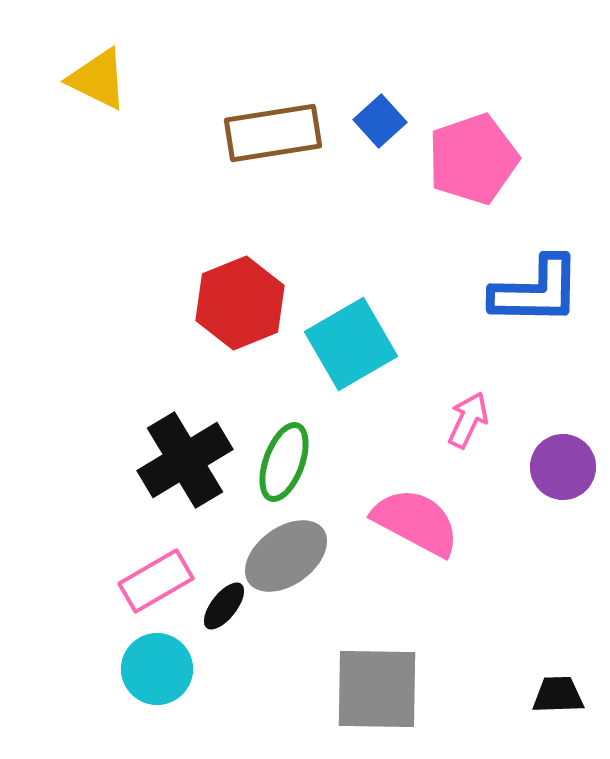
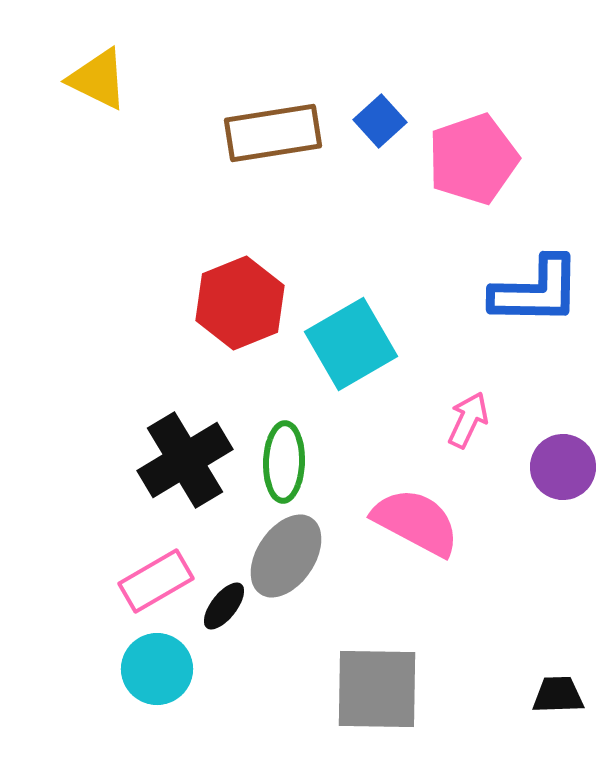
green ellipse: rotated 18 degrees counterclockwise
gray ellipse: rotated 20 degrees counterclockwise
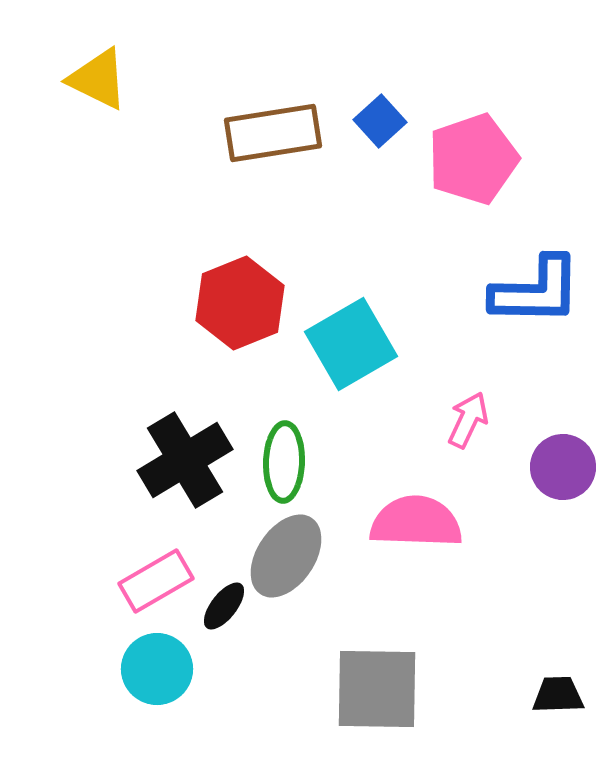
pink semicircle: rotated 26 degrees counterclockwise
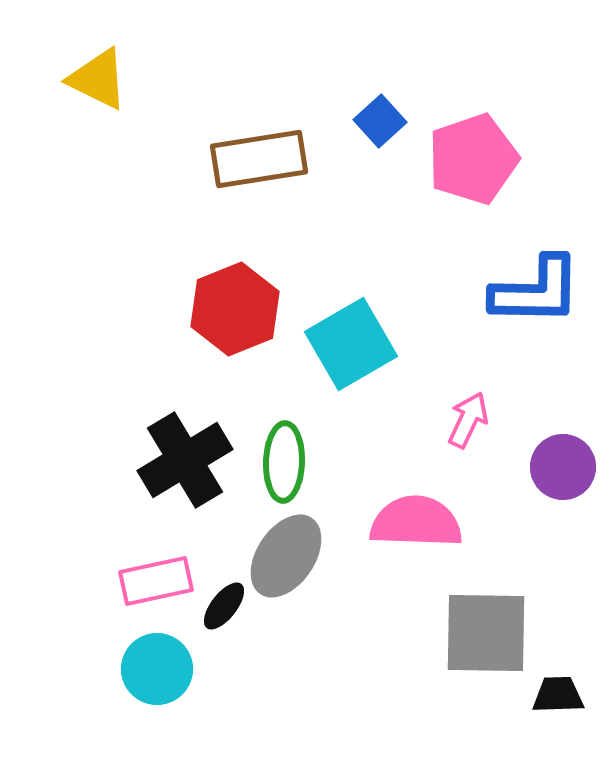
brown rectangle: moved 14 px left, 26 px down
red hexagon: moved 5 px left, 6 px down
pink rectangle: rotated 18 degrees clockwise
gray square: moved 109 px right, 56 px up
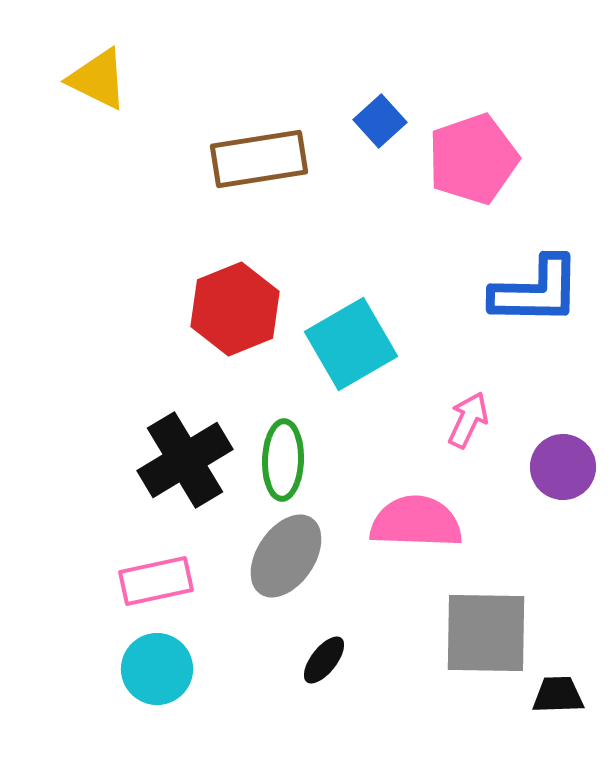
green ellipse: moved 1 px left, 2 px up
black ellipse: moved 100 px right, 54 px down
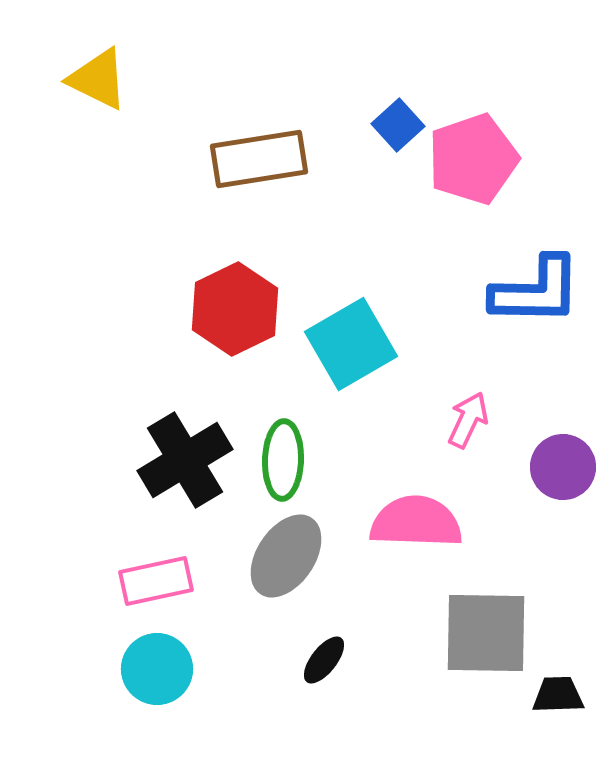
blue square: moved 18 px right, 4 px down
red hexagon: rotated 4 degrees counterclockwise
